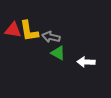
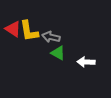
red triangle: moved 1 px up; rotated 24 degrees clockwise
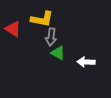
yellow L-shape: moved 13 px right, 12 px up; rotated 70 degrees counterclockwise
gray arrow: rotated 96 degrees counterclockwise
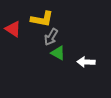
gray arrow: rotated 24 degrees clockwise
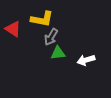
green triangle: rotated 35 degrees counterclockwise
white arrow: moved 2 px up; rotated 18 degrees counterclockwise
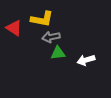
red triangle: moved 1 px right, 1 px up
gray arrow: rotated 48 degrees clockwise
